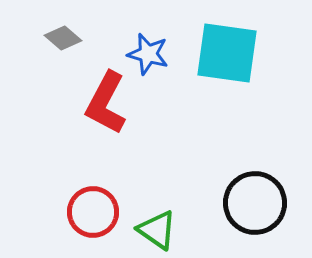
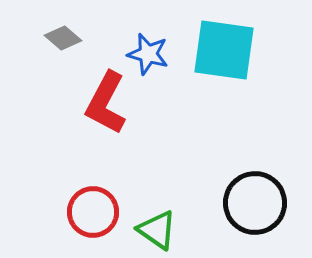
cyan square: moved 3 px left, 3 px up
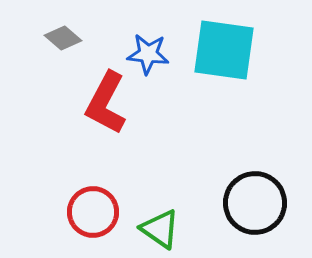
blue star: rotated 9 degrees counterclockwise
green triangle: moved 3 px right, 1 px up
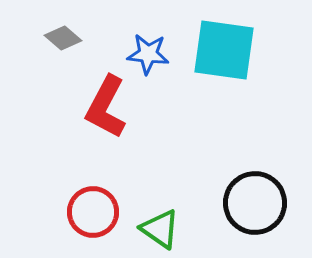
red L-shape: moved 4 px down
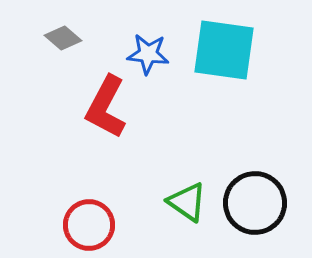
red circle: moved 4 px left, 13 px down
green triangle: moved 27 px right, 27 px up
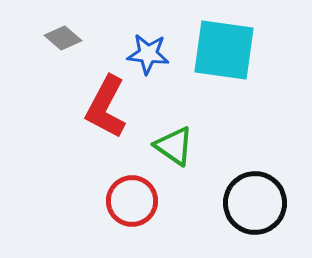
green triangle: moved 13 px left, 56 px up
red circle: moved 43 px right, 24 px up
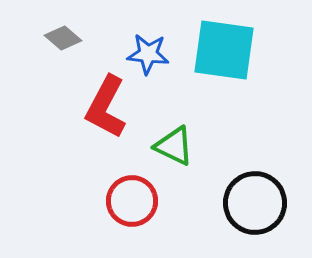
green triangle: rotated 9 degrees counterclockwise
